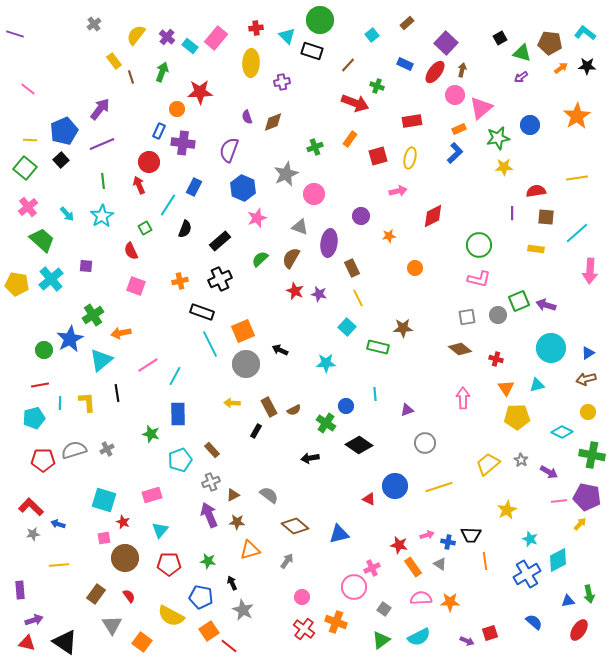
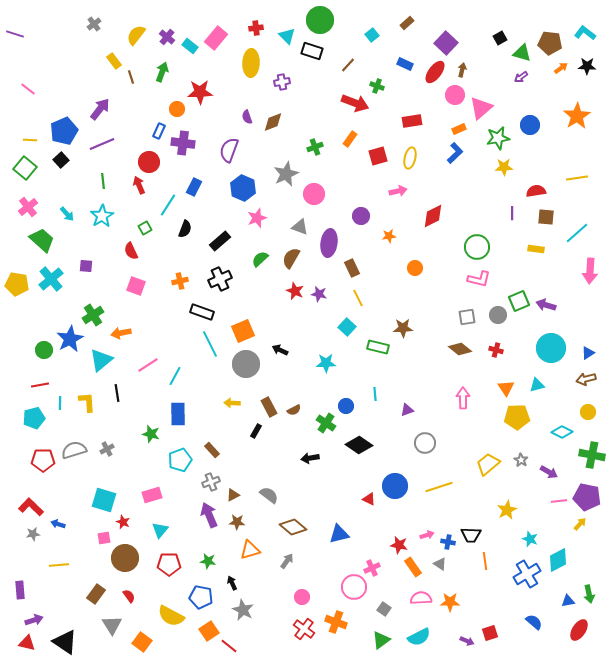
green circle at (479, 245): moved 2 px left, 2 px down
red cross at (496, 359): moved 9 px up
brown diamond at (295, 526): moved 2 px left, 1 px down
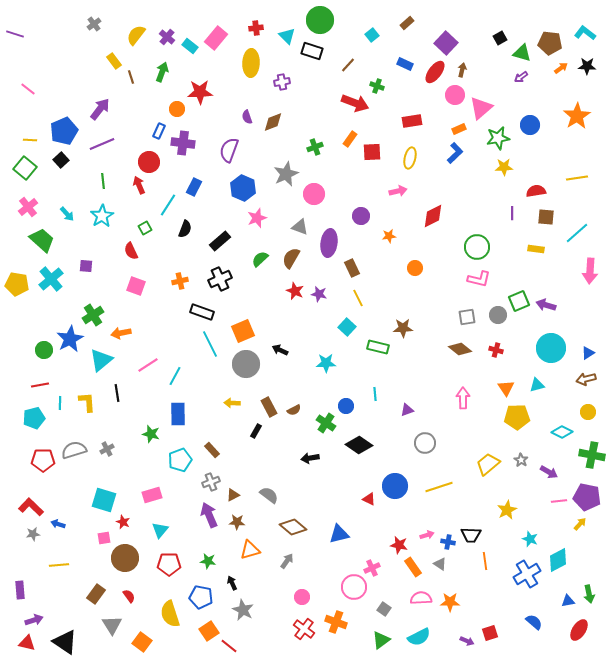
red square at (378, 156): moved 6 px left, 4 px up; rotated 12 degrees clockwise
yellow semicircle at (171, 616): moved 1 px left, 2 px up; rotated 44 degrees clockwise
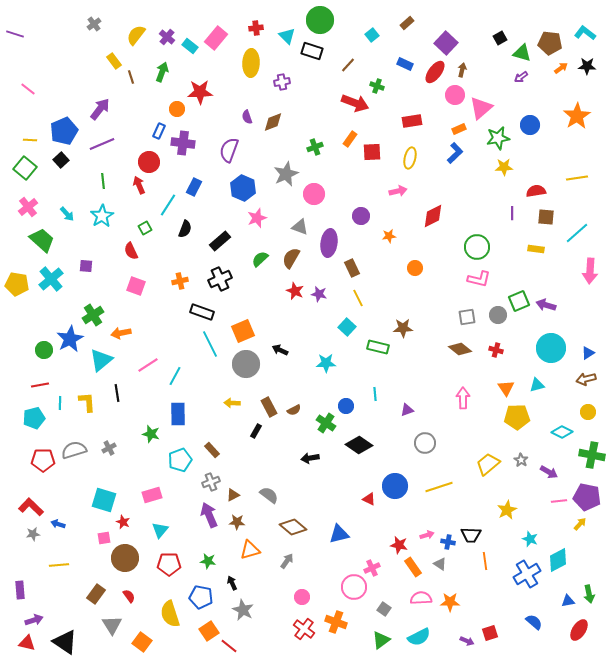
gray cross at (107, 449): moved 2 px right, 1 px up
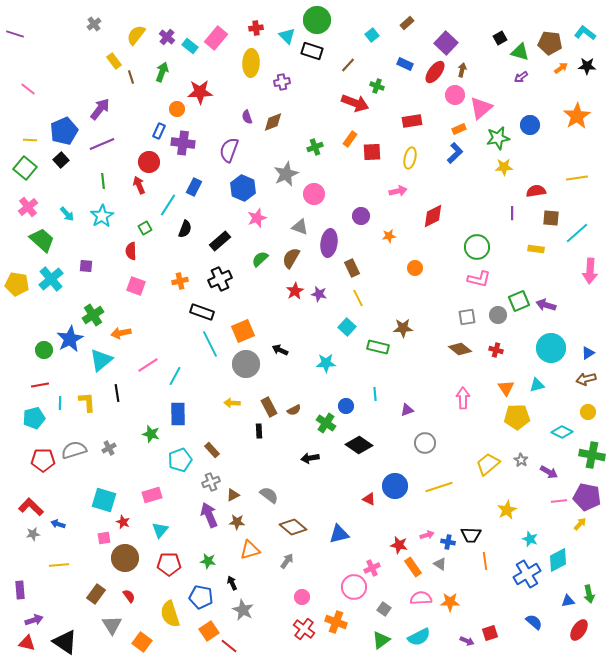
green circle at (320, 20): moved 3 px left
green triangle at (522, 53): moved 2 px left, 1 px up
brown square at (546, 217): moved 5 px right, 1 px down
red semicircle at (131, 251): rotated 24 degrees clockwise
red star at (295, 291): rotated 18 degrees clockwise
black rectangle at (256, 431): moved 3 px right; rotated 32 degrees counterclockwise
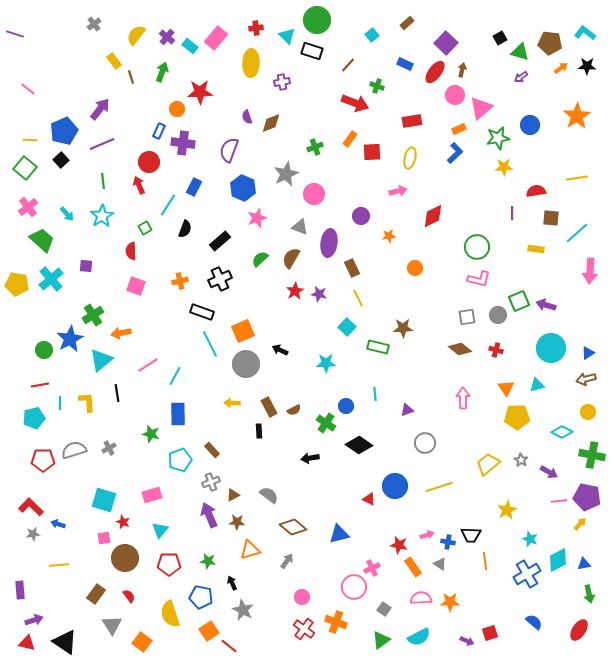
brown diamond at (273, 122): moved 2 px left, 1 px down
blue triangle at (568, 601): moved 16 px right, 37 px up
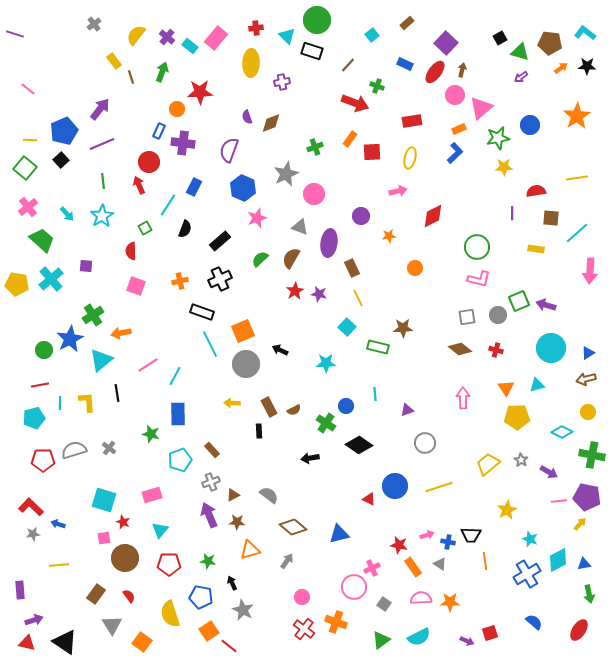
gray cross at (109, 448): rotated 24 degrees counterclockwise
gray square at (384, 609): moved 5 px up
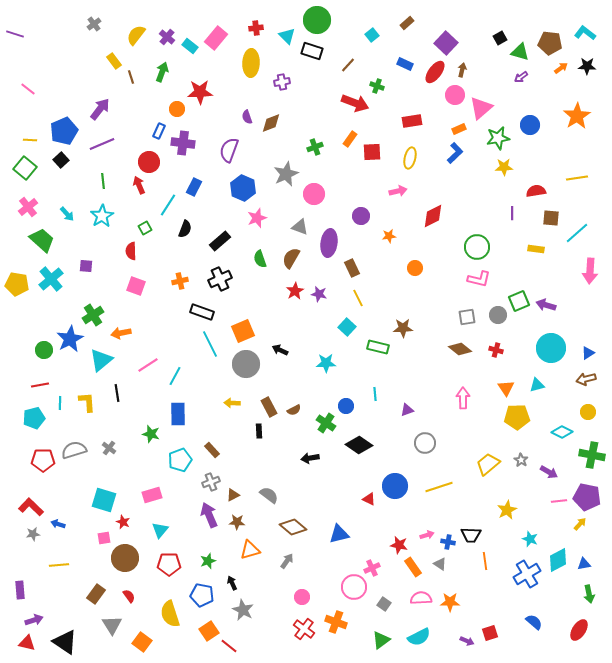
green semicircle at (260, 259): rotated 66 degrees counterclockwise
green star at (208, 561): rotated 28 degrees counterclockwise
blue pentagon at (201, 597): moved 1 px right, 2 px up
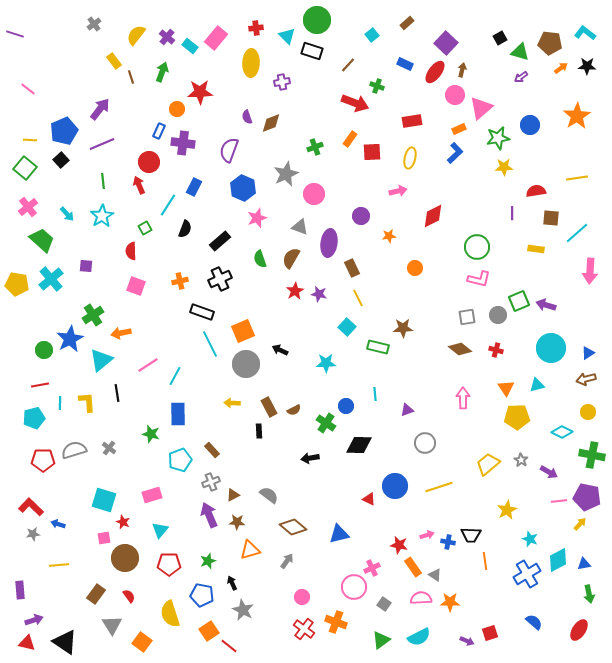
black diamond at (359, 445): rotated 32 degrees counterclockwise
gray triangle at (440, 564): moved 5 px left, 11 px down
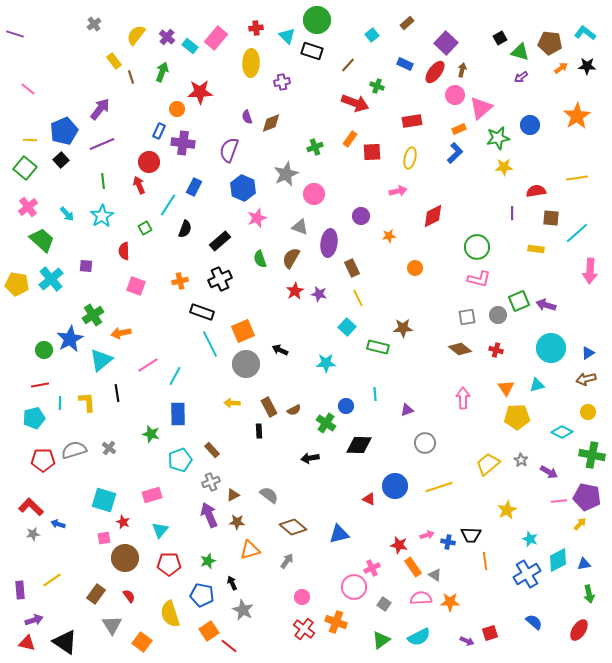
red semicircle at (131, 251): moved 7 px left
yellow line at (59, 565): moved 7 px left, 15 px down; rotated 30 degrees counterclockwise
